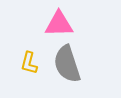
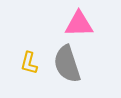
pink triangle: moved 20 px right
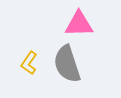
yellow L-shape: rotated 20 degrees clockwise
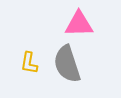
yellow L-shape: rotated 25 degrees counterclockwise
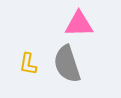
yellow L-shape: moved 1 px left, 1 px down
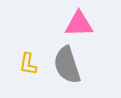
gray semicircle: moved 1 px down
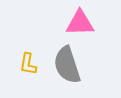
pink triangle: moved 1 px right, 1 px up
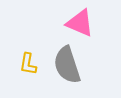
pink triangle: rotated 24 degrees clockwise
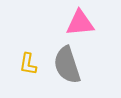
pink triangle: rotated 28 degrees counterclockwise
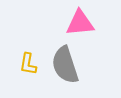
gray semicircle: moved 2 px left
